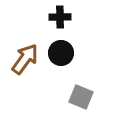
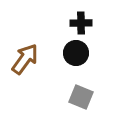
black cross: moved 21 px right, 6 px down
black circle: moved 15 px right
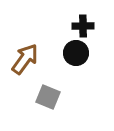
black cross: moved 2 px right, 3 px down
gray square: moved 33 px left
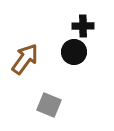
black circle: moved 2 px left, 1 px up
gray square: moved 1 px right, 8 px down
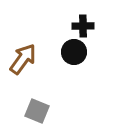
brown arrow: moved 2 px left
gray square: moved 12 px left, 6 px down
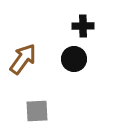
black circle: moved 7 px down
gray square: rotated 25 degrees counterclockwise
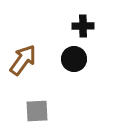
brown arrow: moved 1 px down
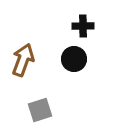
brown arrow: rotated 16 degrees counterclockwise
gray square: moved 3 px right, 1 px up; rotated 15 degrees counterclockwise
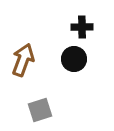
black cross: moved 1 px left, 1 px down
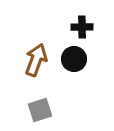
brown arrow: moved 13 px right
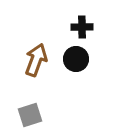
black circle: moved 2 px right
gray square: moved 10 px left, 5 px down
